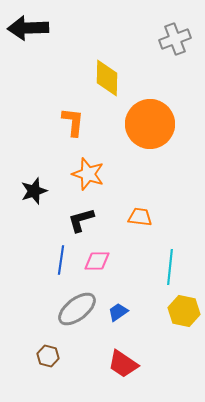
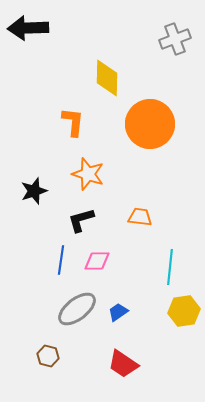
yellow hexagon: rotated 20 degrees counterclockwise
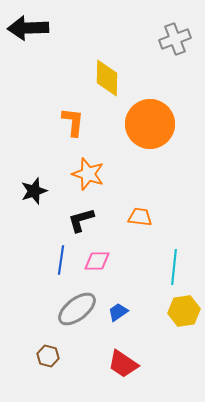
cyan line: moved 4 px right
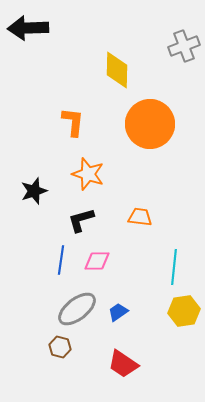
gray cross: moved 9 px right, 7 px down
yellow diamond: moved 10 px right, 8 px up
brown hexagon: moved 12 px right, 9 px up
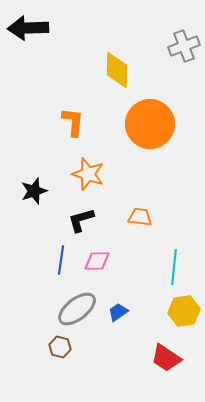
red trapezoid: moved 43 px right, 6 px up
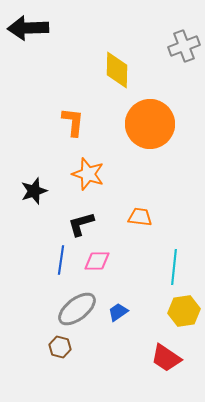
black L-shape: moved 4 px down
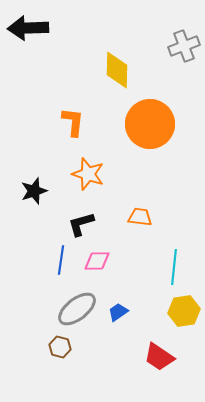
red trapezoid: moved 7 px left, 1 px up
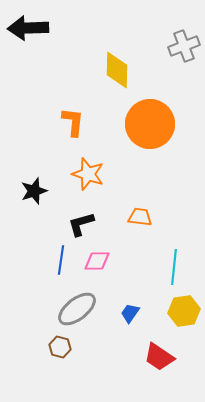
blue trapezoid: moved 12 px right, 1 px down; rotated 20 degrees counterclockwise
